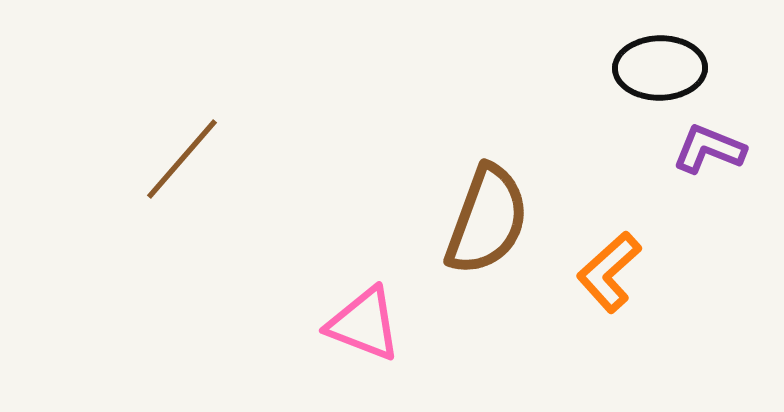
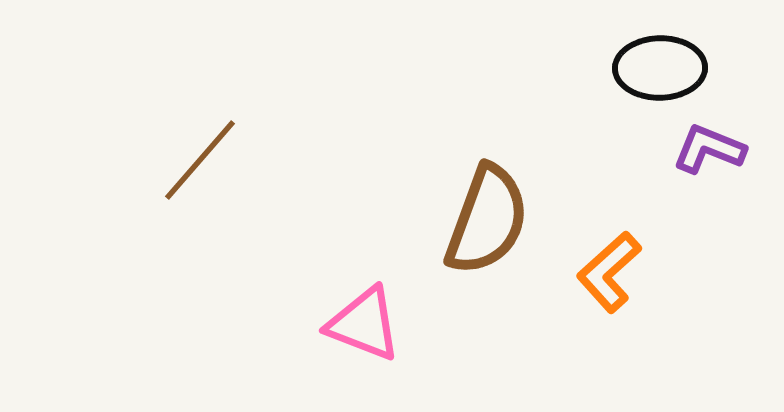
brown line: moved 18 px right, 1 px down
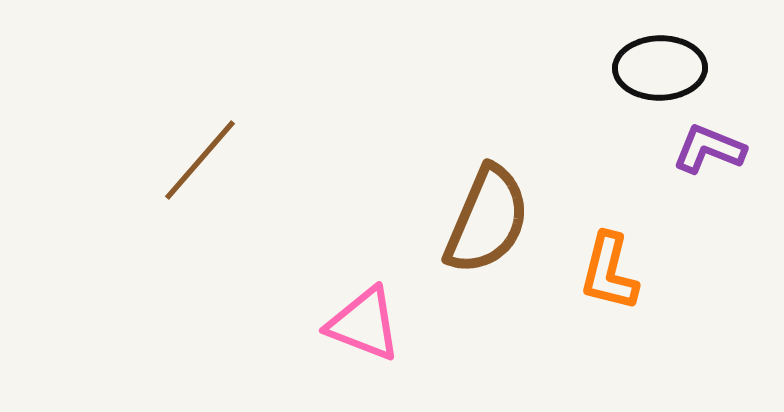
brown semicircle: rotated 3 degrees clockwise
orange L-shape: rotated 34 degrees counterclockwise
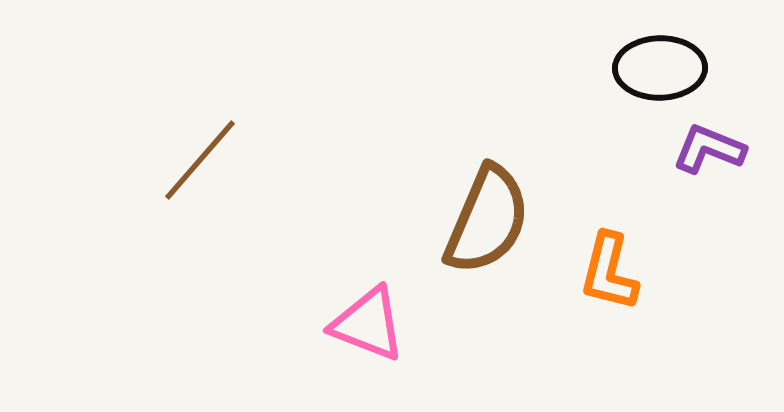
pink triangle: moved 4 px right
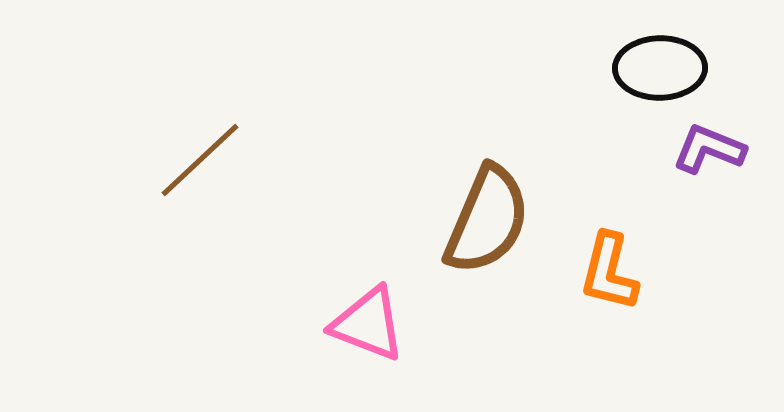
brown line: rotated 6 degrees clockwise
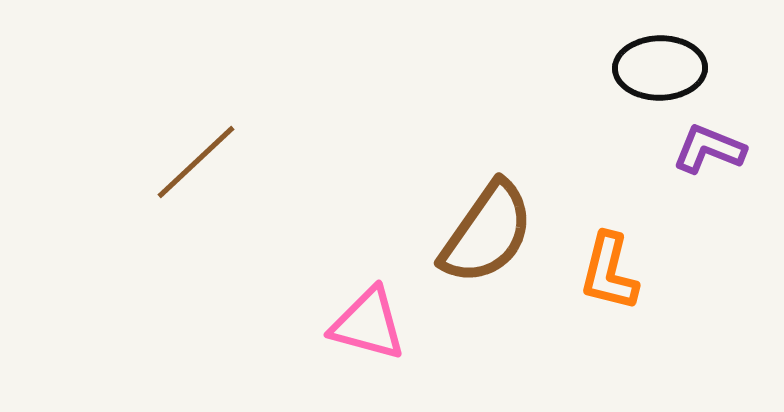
brown line: moved 4 px left, 2 px down
brown semicircle: moved 13 px down; rotated 12 degrees clockwise
pink triangle: rotated 6 degrees counterclockwise
